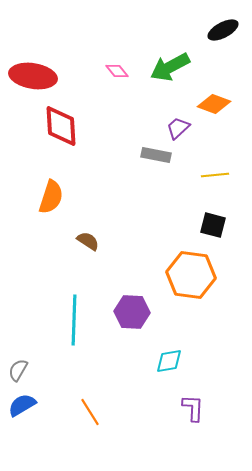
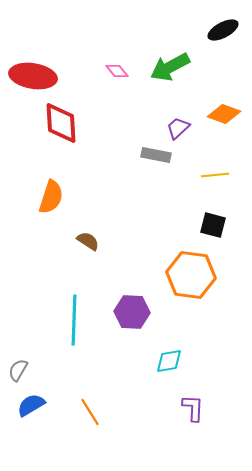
orange diamond: moved 10 px right, 10 px down
red diamond: moved 3 px up
blue semicircle: moved 9 px right
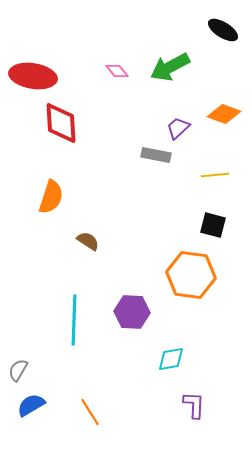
black ellipse: rotated 60 degrees clockwise
cyan diamond: moved 2 px right, 2 px up
purple L-shape: moved 1 px right, 3 px up
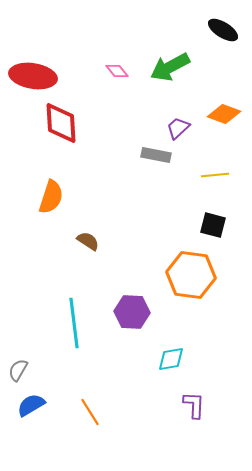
cyan line: moved 3 px down; rotated 9 degrees counterclockwise
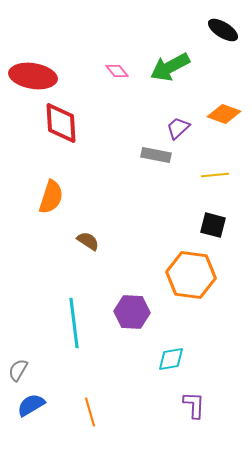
orange line: rotated 16 degrees clockwise
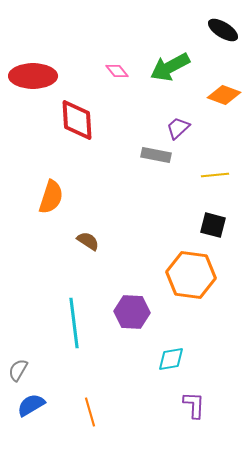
red ellipse: rotated 9 degrees counterclockwise
orange diamond: moved 19 px up
red diamond: moved 16 px right, 3 px up
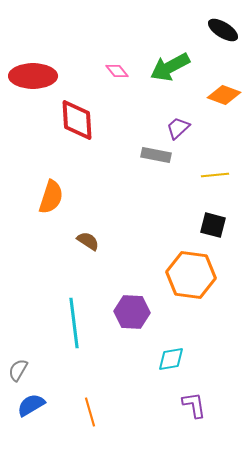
purple L-shape: rotated 12 degrees counterclockwise
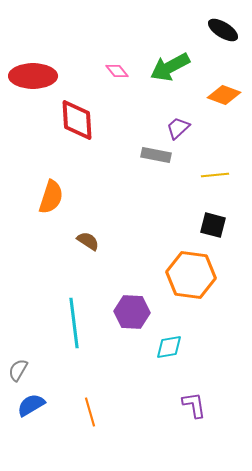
cyan diamond: moved 2 px left, 12 px up
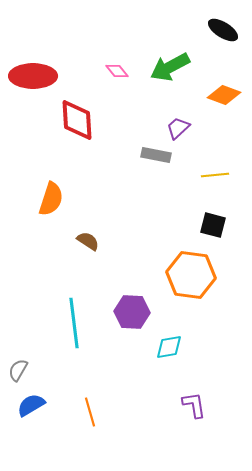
orange semicircle: moved 2 px down
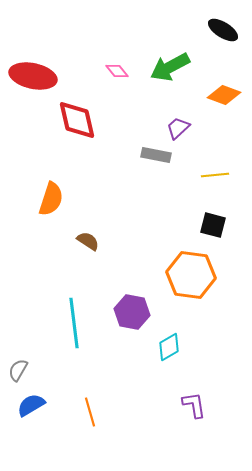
red ellipse: rotated 12 degrees clockwise
red diamond: rotated 9 degrees counterclockwise
purple hexagon: rotated 8 degrees clockwise
cyan diamond: rotated 20 degrees counterclockwise
